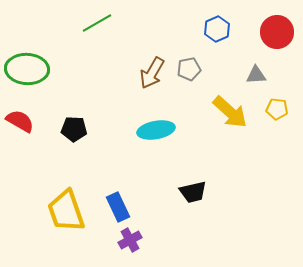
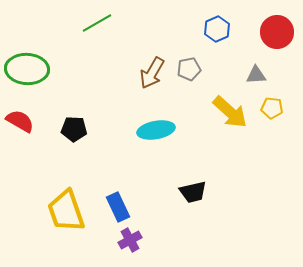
yellow pentagon: moved 5 px left, 1 px up
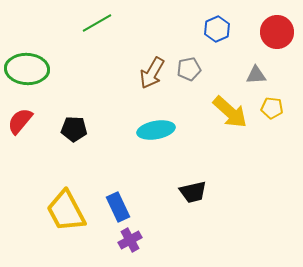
red semicircle: rotated 80 degrees counterclockwise
yellow trapezoid: rotated 9 degrees counterclockwise
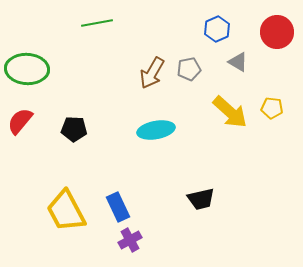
green line: rotated 20 degrees clockwise
gray triangle: moved 18 px left, 13 px up; rotated 35 degrees clockwise
black trapezoid: moved 8 px right, 7 px down
